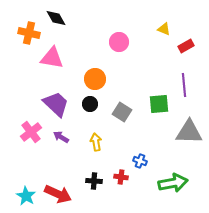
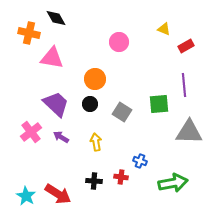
red arrow: rotated 8 degrees clockwise
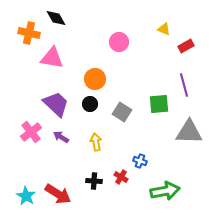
purple line: rotated 10 degrees counterclockwise
red cross: rotated 24 degrees clockwise
green arrow: moved 8 px left, 8 px down
